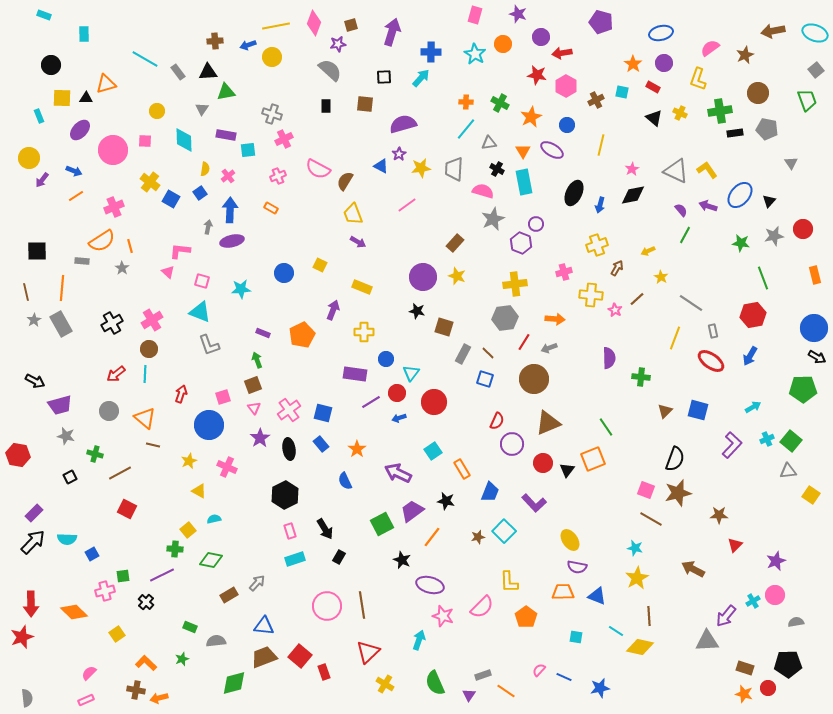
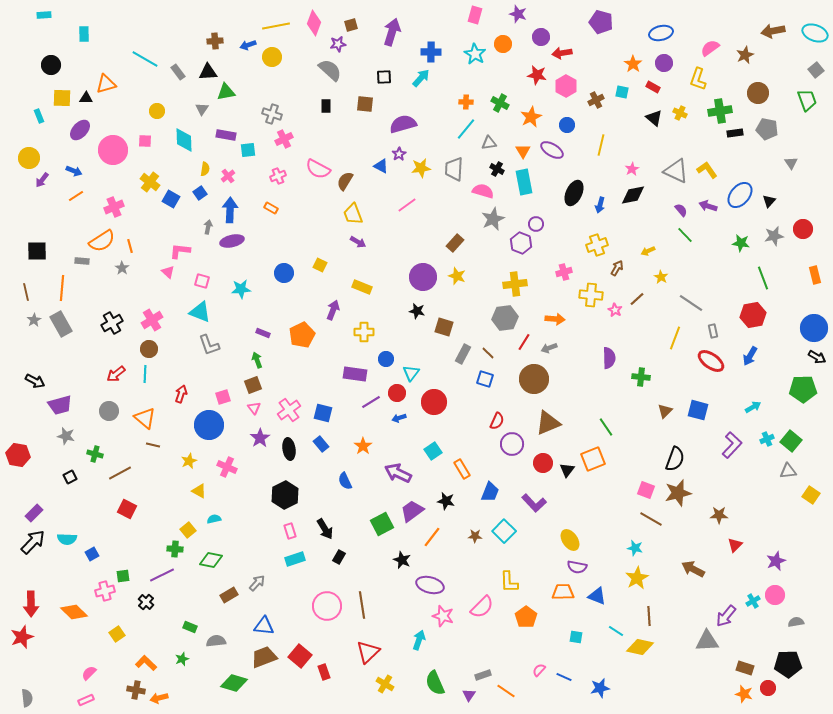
cyan rectangle at (44, 15): rotated 24 degrees counterclockwise
green line at (685, 235): rotated 72 degrees counterclockwise
orange star at (357, 449): moved 6 px right, 3 px up
brown star at (478, 537): moved 3 px left, 1 px up; rotated 16 degrees clockwise
green diamond at (234, 683): rotated 32 degrees clockwise
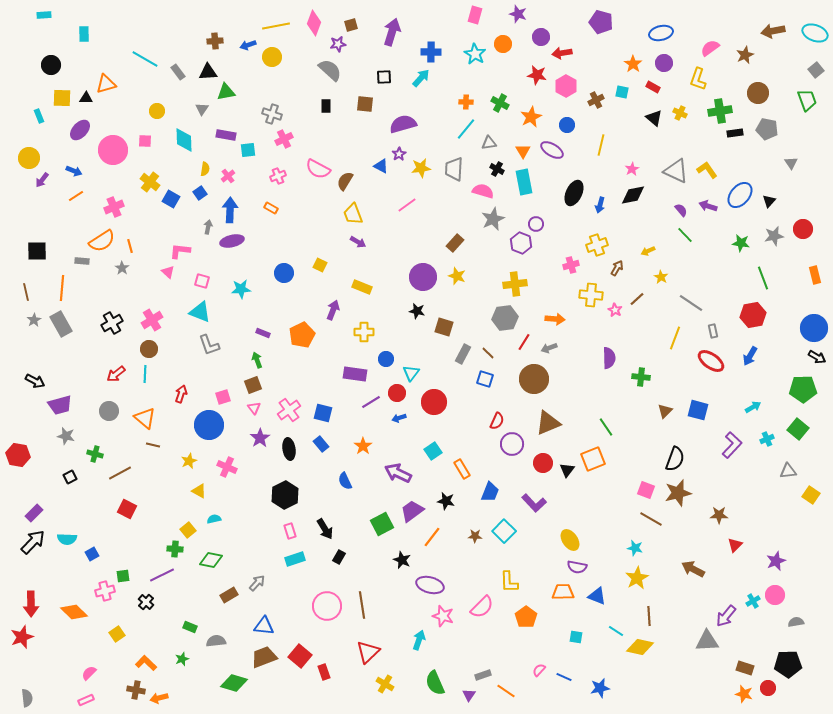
pink cross at (564, 272): moved 7 px right, 7 px up
green square at (791, 441): moved 7 px right, 12 px up
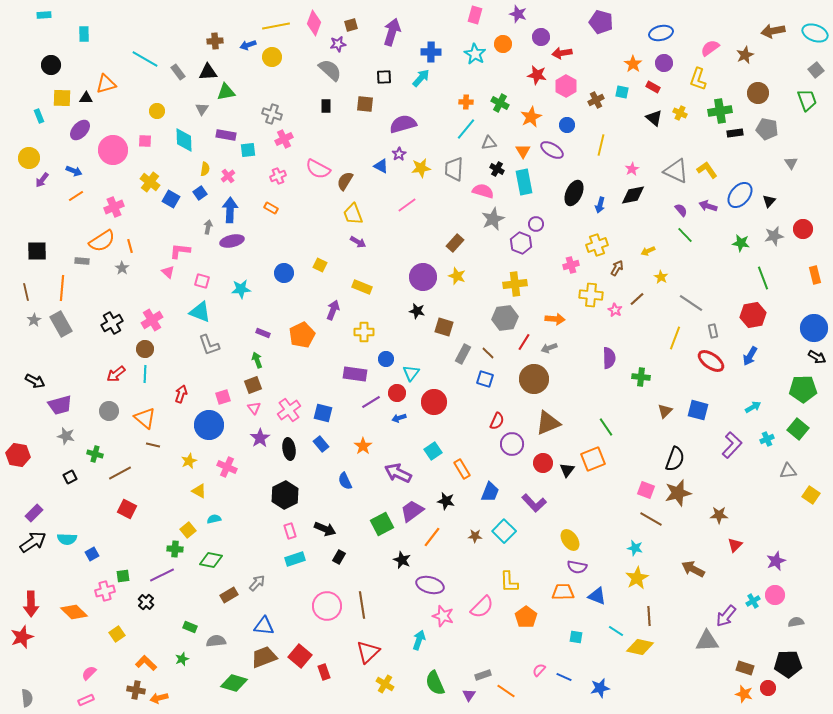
brown circle at (149, 349): moved 4 px left
black arrow at (325, 529): rotated 35 degrees counterclockwise
black arrow at (33, 542): rotated 12 degrees clockwise
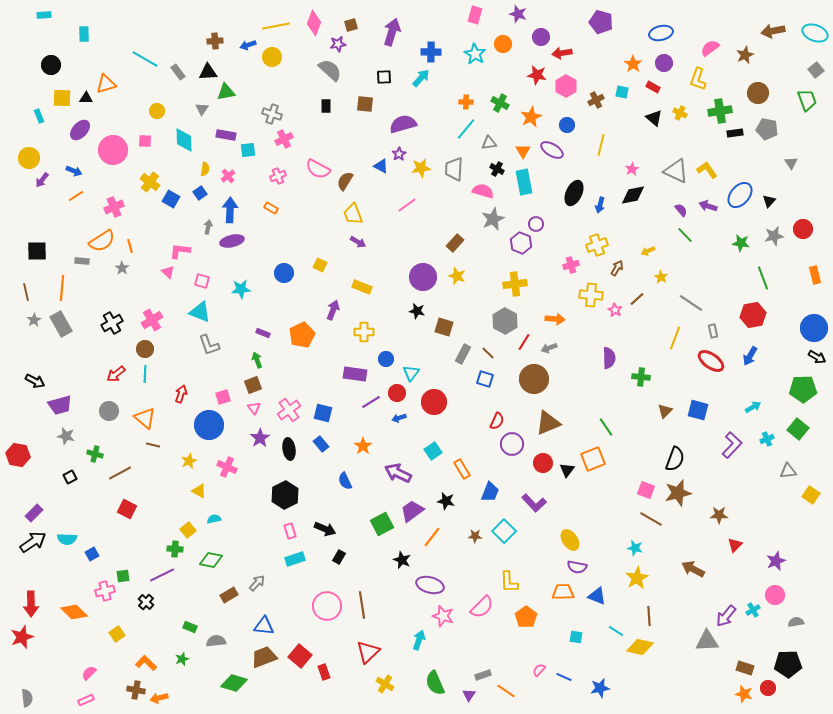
gray hexagon at (505, 318): moved 3 px down; rotated 25 degrees counterclockwise
cyan cross at (753, 601): moved 9 px down
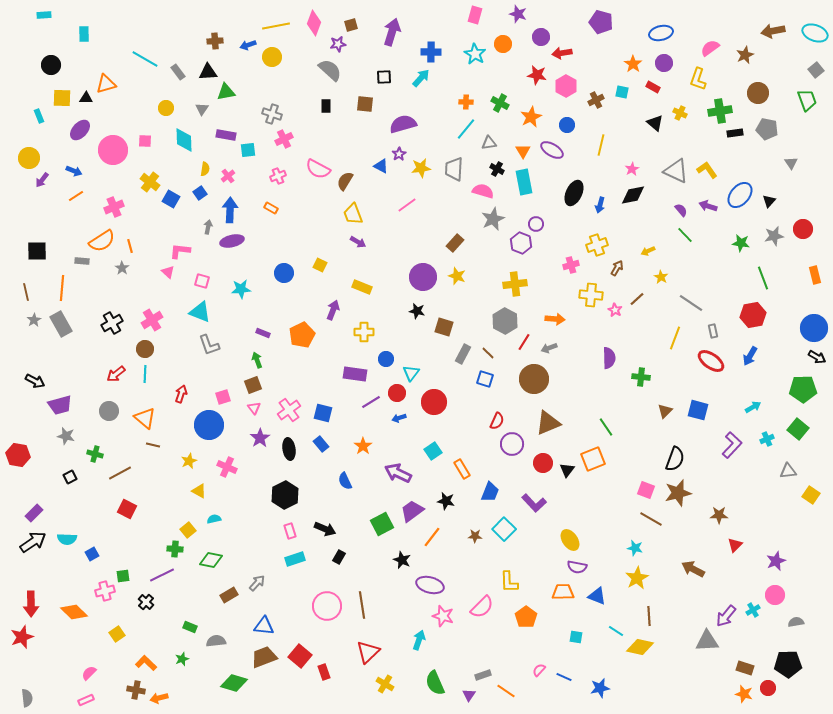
yellow circle at (157, 111): moved 9 px right, 3 px up
black triangle at (654, 118): moved 1 px right, 5 px down
cyan square at (504, 531): moved 2 px up
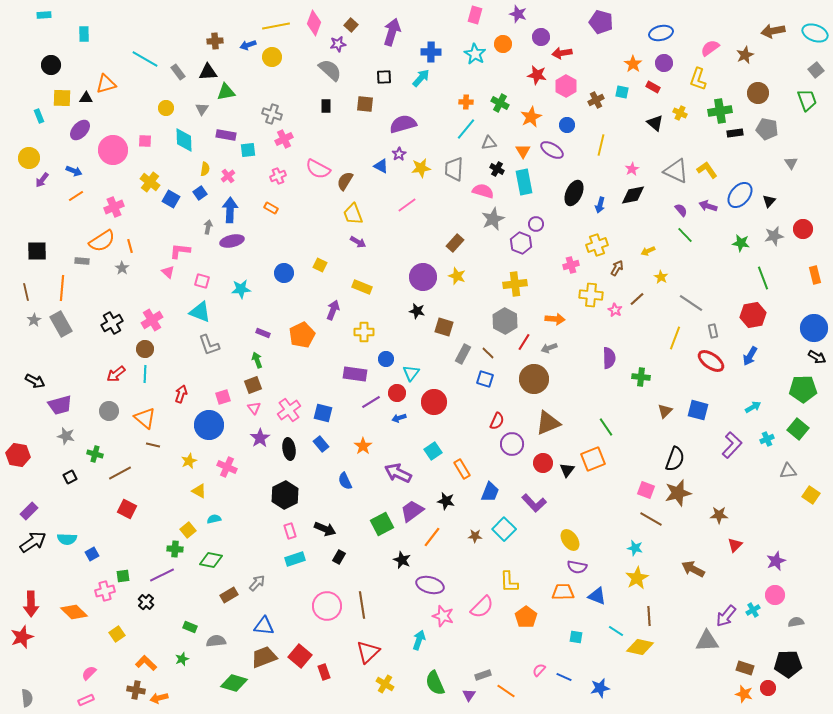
brown square at (351, 25): rotated 32 degrees counterclockwise
purple rectangle at (34, 513): moved 5 px left, 2 px up
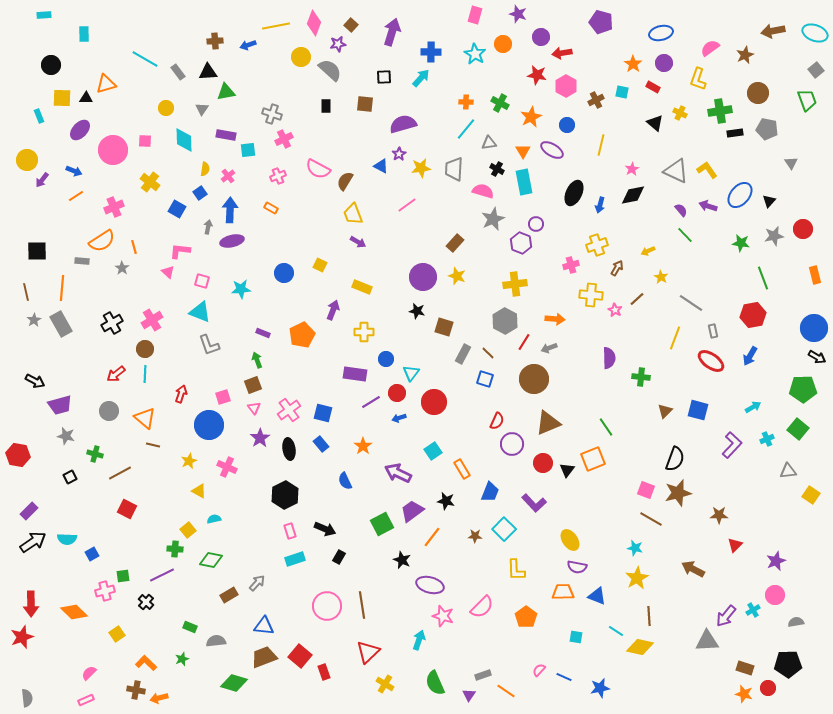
yellow circle at (272, 57): moved 29 px right
yellow circle at (29, 158): moved 2 px left, 2 px down
blue square at (171, 199): moved 6 px right, 10 px down
orange line at (130, 246): moved 4 px right, 1 px down
yellow L-shape at (509, 582): moved 7 px right, 12 px up
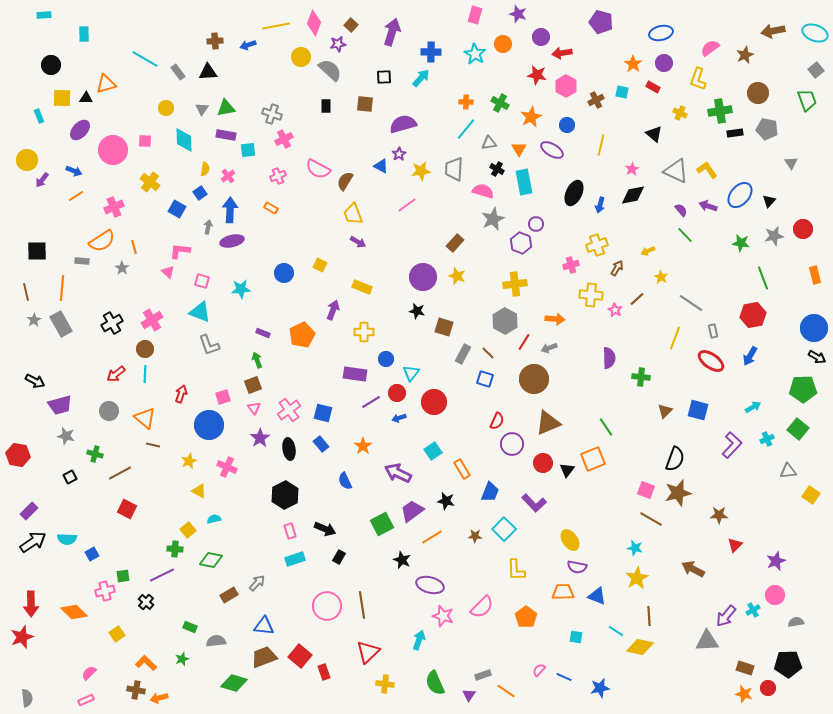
green triangle at (226, 92): moved 16 px down
black triangle at (655, 123): moved 1 px left, 11 px down
orange triangle at (523, 151): moved 4 px left, 2 px up
yellow star at (421, 168): moved 3 px down
orange line at (432, 537): rotated 20 degrees clockwise
yellow cross at (385, 684): rotated 24 degrees counterclockwise
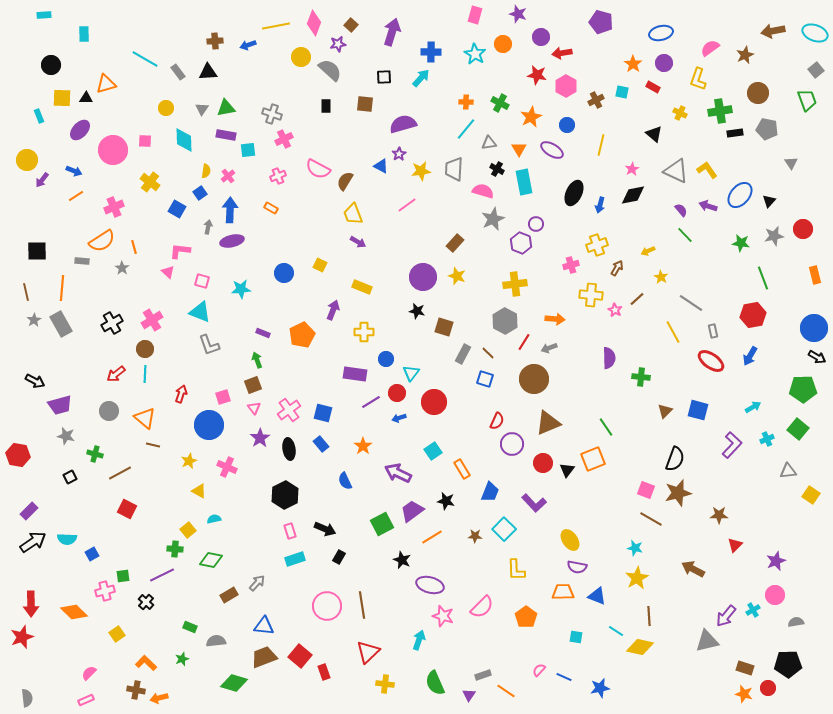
yellow semicircle at (205, 169): moved 1 px right, 2 px down
yellow line at (675, 338): moved 2 px left, 6 px up; rotated 50 degrees counterclockwise
gray triangle at (707, 641): rotated 10 degrees counterclockwise
